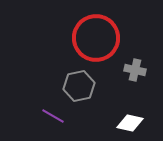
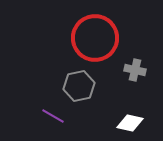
red circle: moved 1 px left
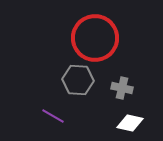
gray cross: moved 13 px left, 18 px down
gray hexagon: moved 1 px left, 6 px up; rotated 16 degrees clockwise
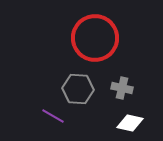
gray hexagon: moved 9 px down
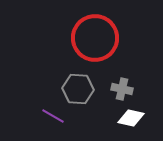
gray cross: moved 1 px down
white diamond: moved 1 px right, 5 px up
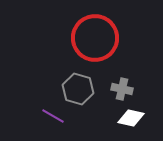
gray hexagon: rotated 12 degrees clockwise
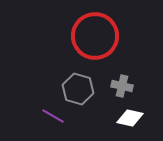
red circle: moved 2 px up
gray cross: moved 3 px up
white diamond: moved 1 px left
